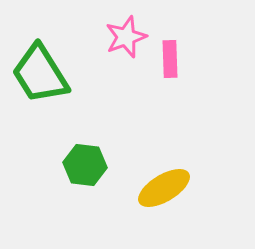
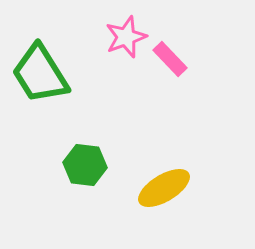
pink rectangle: rotated 42 degrees counterclockwise
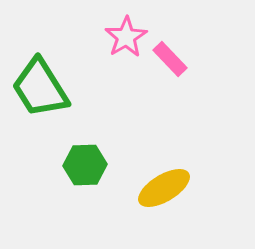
pink star: rotated 12 degrees counterclockwise
green trapezoid: moved 14 px down
green hexagon: rotated 9 degrees counterclockwise
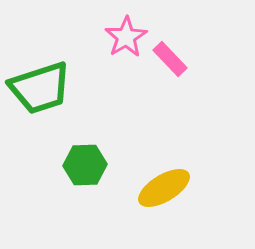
green trapezoid: rotated 76 degrees counterclockwise
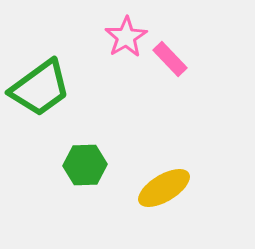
green trapezoid: rotated 18 degrees counterclockwise
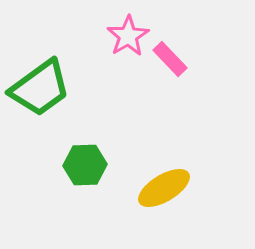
pink star: moved 2 px right, 1 px up
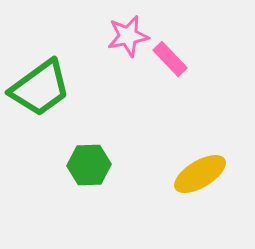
pink star: rotated 21 degrees clockwise
green hexagon: moved 4 px right
yellow ellipse: moved 36 px right, 14 px up
